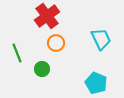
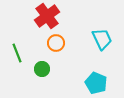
cyan trapezoid: moved 1 px right
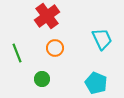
orange circle: moved 1 px left, 5 px down
green circle: moved 10 px down
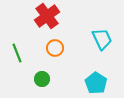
cyan pentagon: rotated 10 degrees clockwise
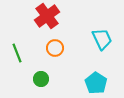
green circle: moved 1 px left
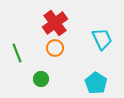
red cross: moved 8 px right, 7 px down
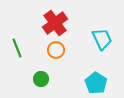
orange circle: moved 1 px right, 2 px down
green line: moved 5 px up
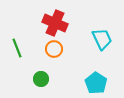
red cross: rotated 30 degrees counterclockwise
orange circle: moved 2 px left, 1 px up
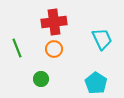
red cross: moved 1 px left, 1 px up; rotated 30 degrees counterclockwise
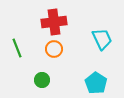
green circle: moved 1 px right, 1 px down
